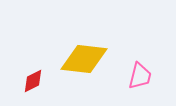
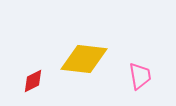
pink trapezoid: rotated 24 degrees counterclockwise
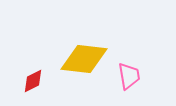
pink trapezoid: moved 11 px left
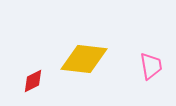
pink trapezoid: moved 22 px right, 10 px up
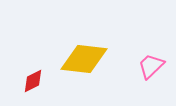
pink trapezoid: rotated 124 degrees counterclockwise
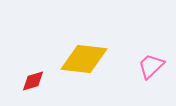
red diamond: rotated 10 degrees clockwise
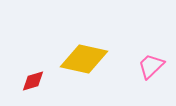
yellow diamond: rotated 6 degrees clockwise
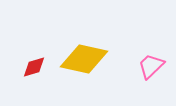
red diamond: moved 1 px right, 14 px up
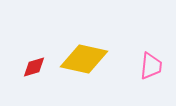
pink trapezoid: rotated 140 degrees clockwise
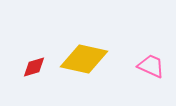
pink trapezoid: rotated 72 degrees counterclockwise
